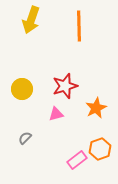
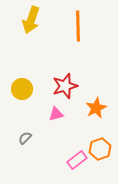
orange line: moved 1 px left
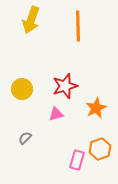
pink rectangle: rotated 36 degrees counterclockwise
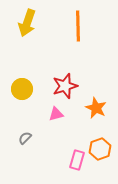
yellow arrow: moved 4 px left, 3 px down
orange star: rotated 20 degrees counterclockwise
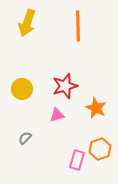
pink triangle: moved 1 px right, 1 px down
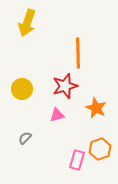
orange line: moved 27 px down
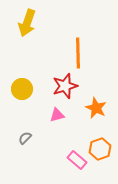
pink rectangle: rotated 66 degrees counterclockwise
